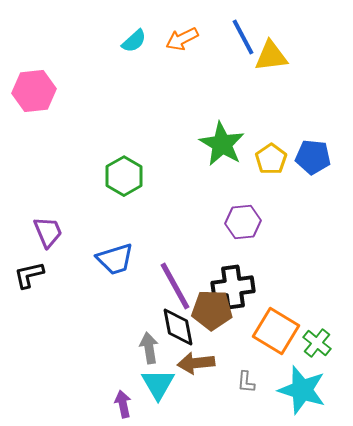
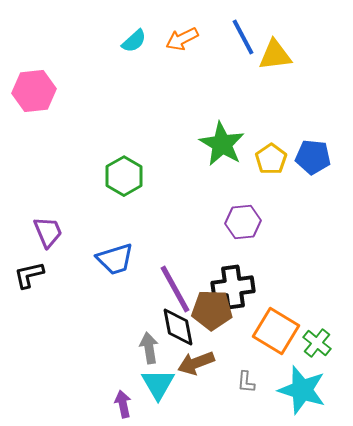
yellow triangle: moved 4 px right, 1 px up
purple line: moved 3 px down
brown arrow: rotated 15 degrees counterclockwise
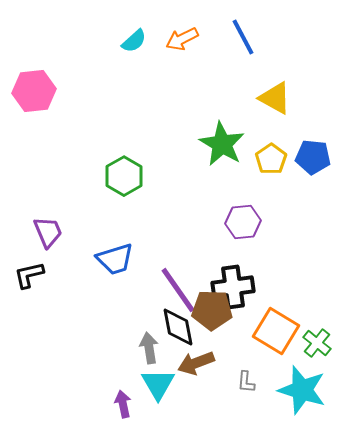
yellow triangle: moved 43 px down; rotated 36 degrees clockwise
purple line: moved 3 px right, 1 px down; rotated 6 degrees counterclockwise
